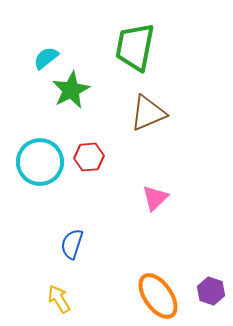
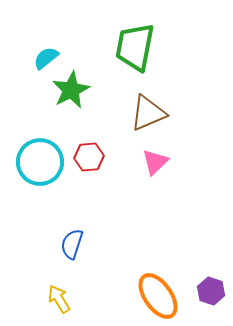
pink triangle: moved 36 px up
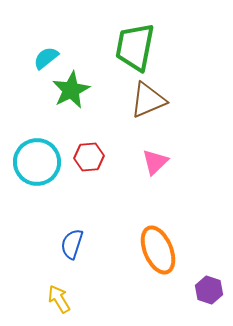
brown triangle: moved 13 px up
cyan circle: moved 3 px left
purple hexagon: moved 2 px left, 1 px up
orange ellipse: moved 46 px up; rotated 12 degrees clockwise
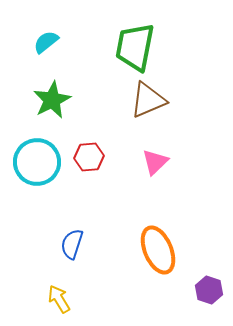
cyan semicircle: moved 16 px up
green star: moved 19 px left, 10 px down
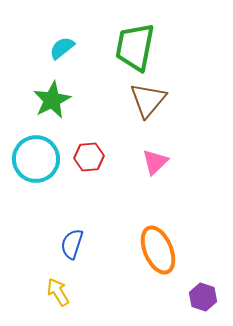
cyan semicircle: moved 16 px right, 6 px down
brown triangle: rotated 27 degrees counterclockwise
cyan circle: moved 1 px left, 3 px up
purple hexagon: moved 6 px left, 7 px down
yellow arrow: moved 1 px left, 7 px up
